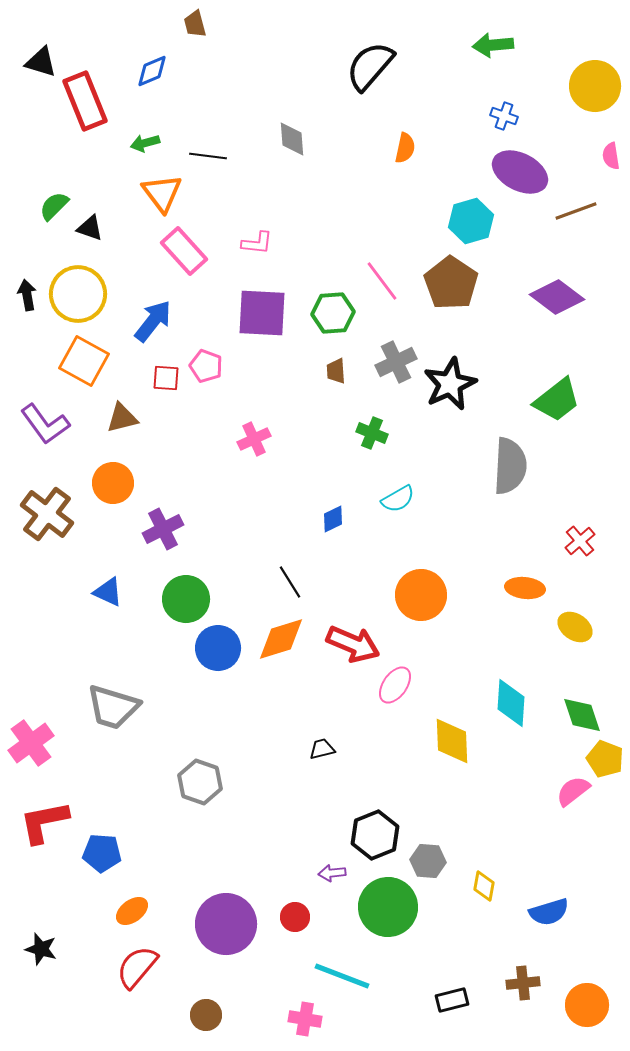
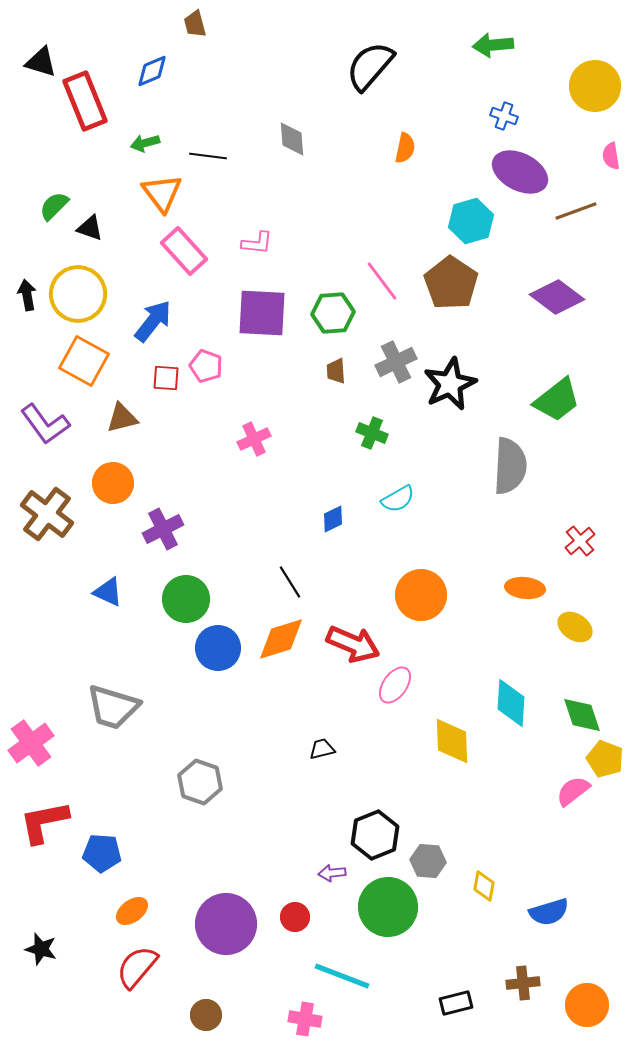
black rectangle at (452, 1000): moved 4 px right, 3 px down
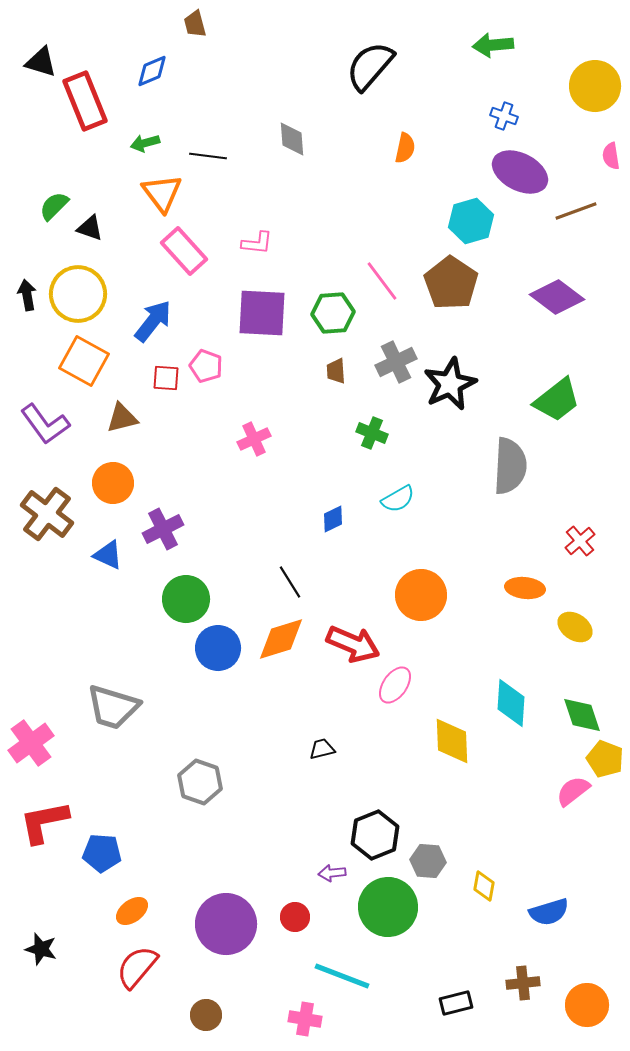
blue triangle at (108, 592): moved 37 px up
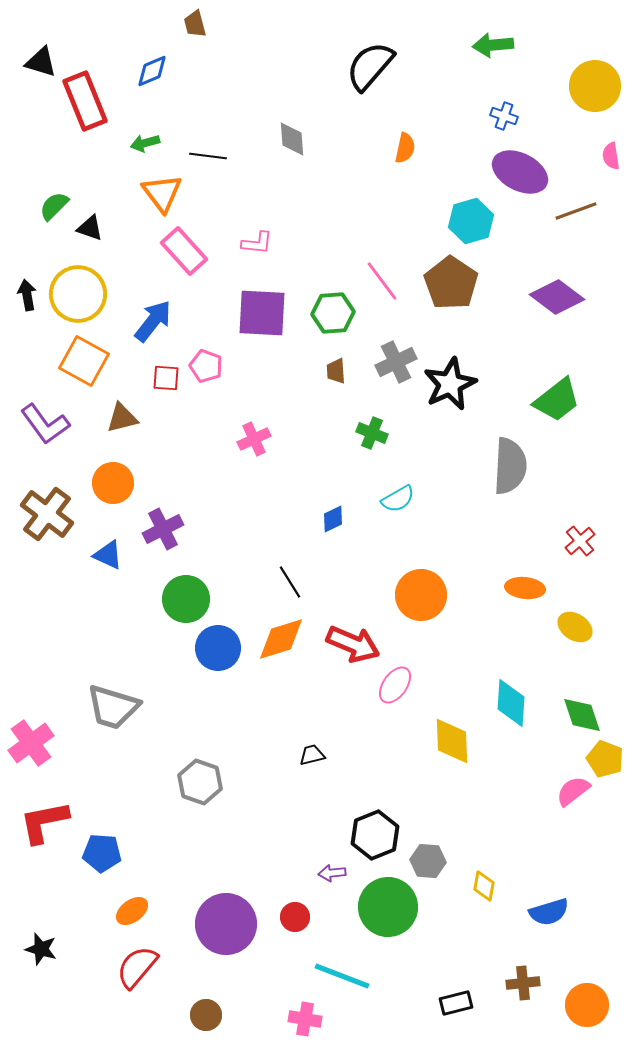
black trapezoid at (322, 749): moved 10 px left, 6 px down
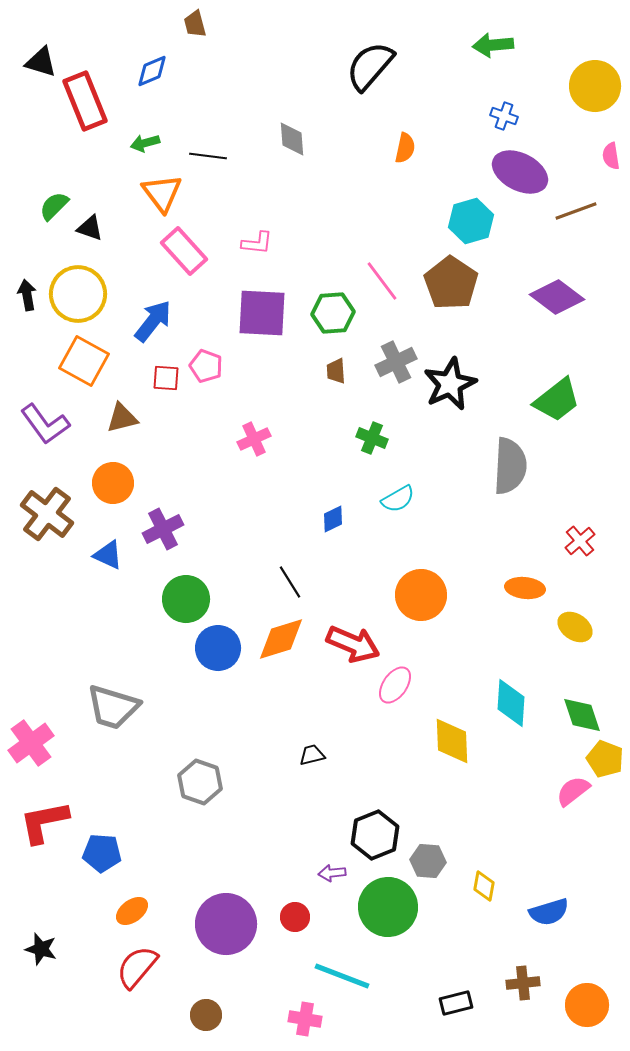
green cross at (372, 433): moved 5 px down
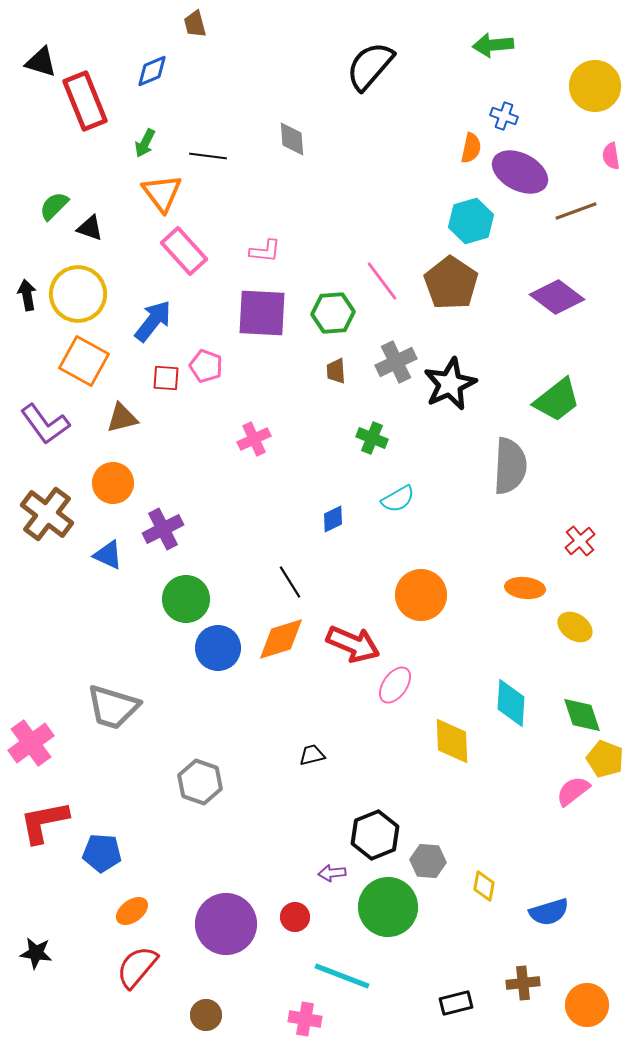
green arrow at (145, 143): rotated 48 degrees counterclockwise
orange semicircle at (405, 148): moved 66 px right
pink L-shape at (257, 243): moved 8 px right, 8 px down
black star at (41, 949): moved 5 px left, 4 px down; rotated 8 degrees counterclockwise
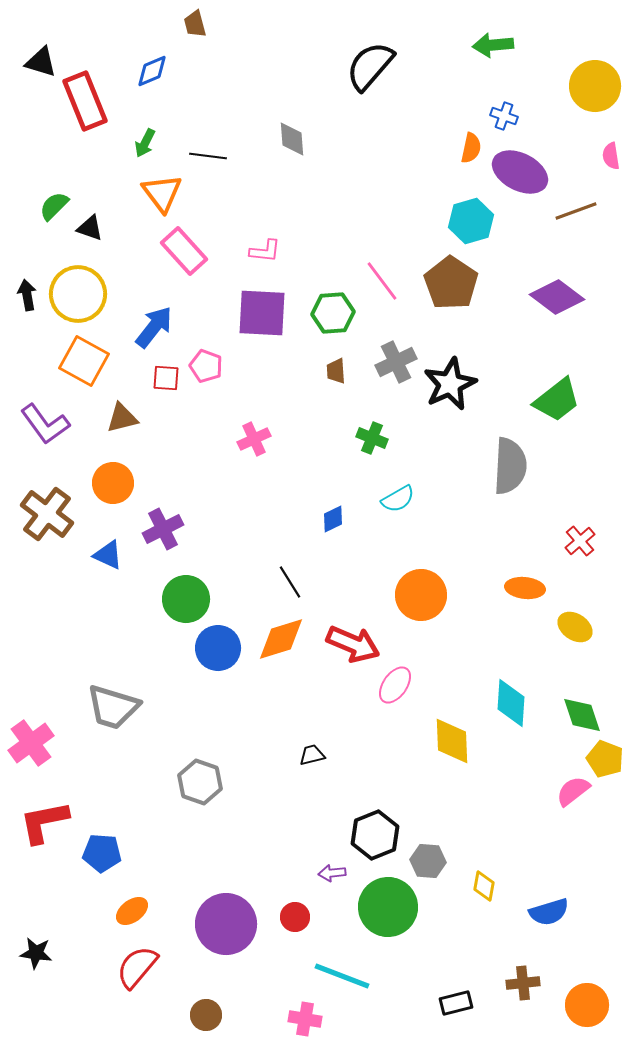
blue arrow at (153, 321): moved 1 px right, 6 px down
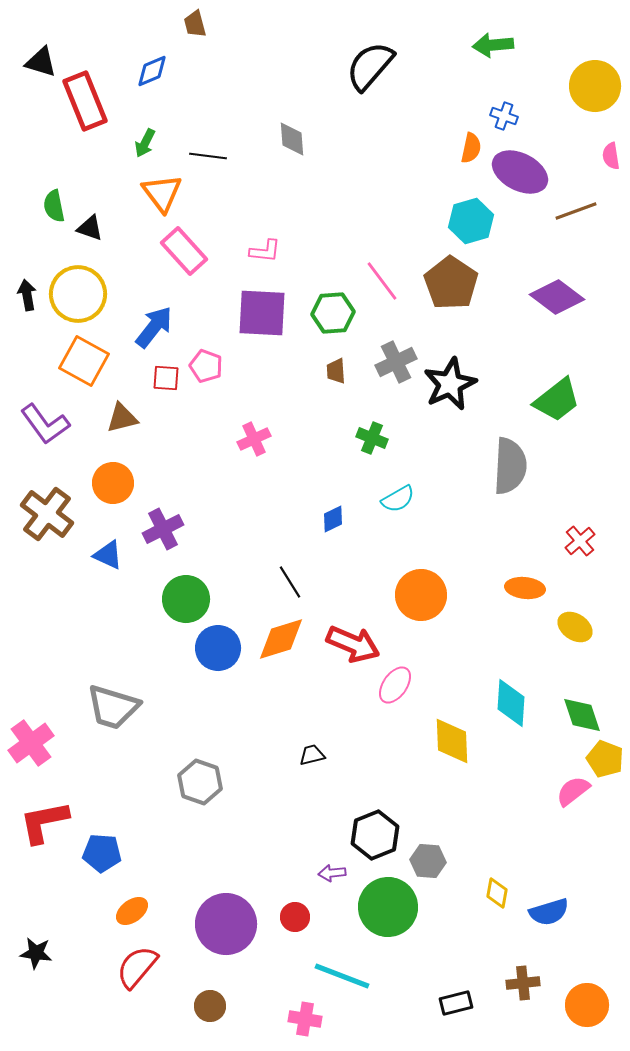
green semicircle at (54, 206): rotated 56 degrees counterclockwise
yellow diamond at (484, 886): moved 13 px right, 7 px down
brown circle at (206, 1015): moved 4 px right, 9 px up
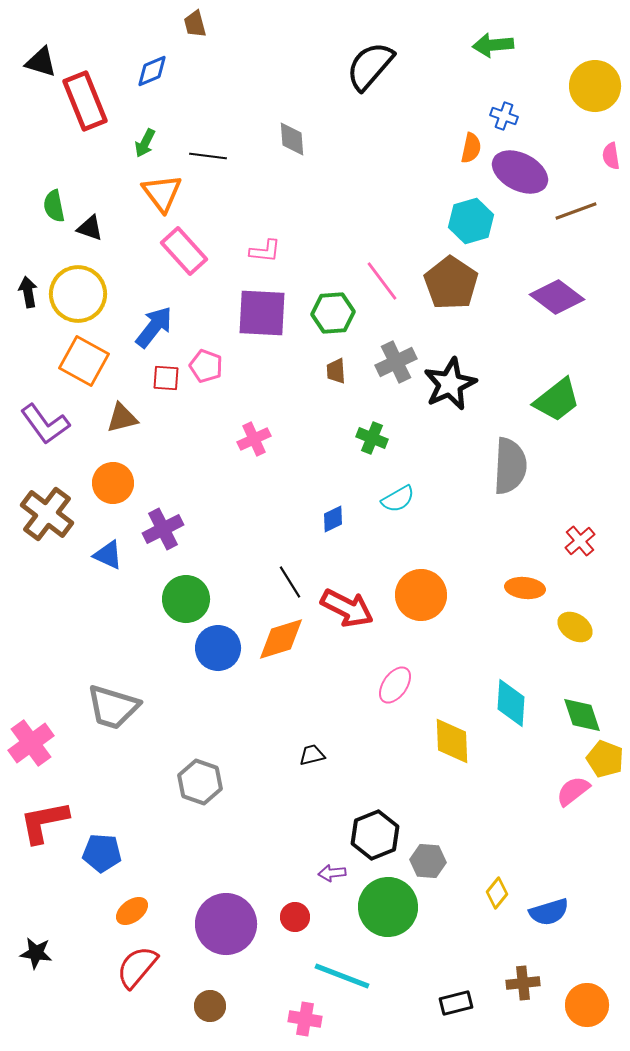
black arrow at (27, 295): moved 1 px right, 3 px up
red arrow at (353, 644): moved 6 px left, 36 px up; rotated 4 degrees clockwise
yellow diamond at (497, 893): rotated 28 degrees clockwise
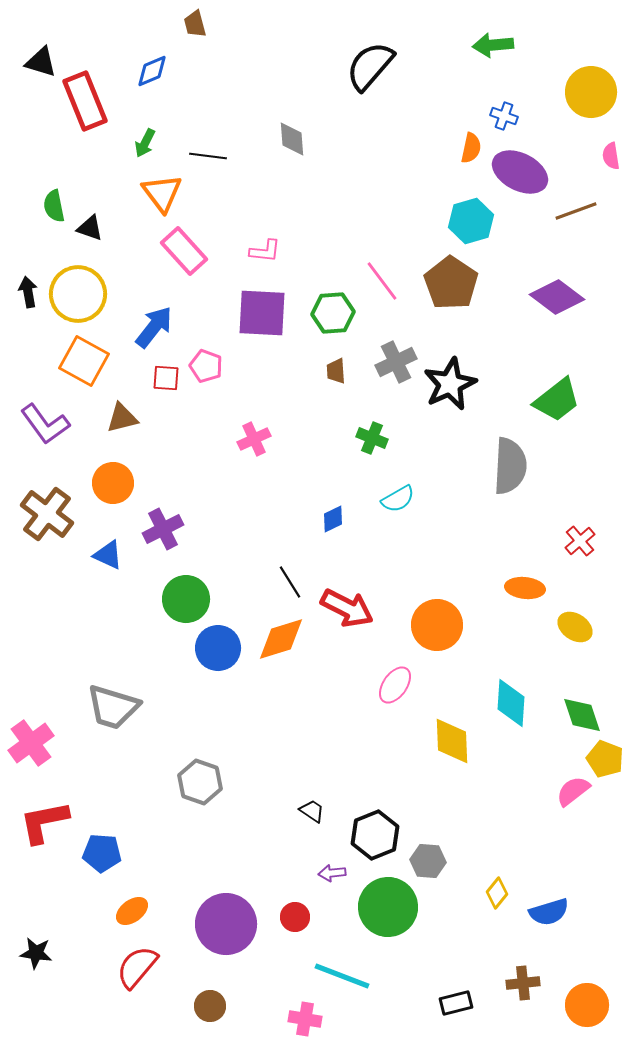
yellow circle at (595, 86): moved 4 px left, 6 px down
orange circle at (421, 595): moved 16 px right, 30 px down
black trapezoid at (312, 755): moved 56 px down; rotated 48 degrees clockwise
